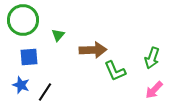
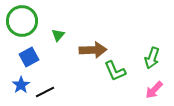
green circle: moved 1 px left, 1 px down
blue square: rotated 24 degrees counterclockwise
blue star: rotated 18 degrees clockwise
black line: rotated 30 degrees clockwise
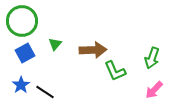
green triangle: moved 3 px left, 9 px down
blue square: moved 4 px left, 4 px up
black line: rotated 60 degrees clockwise
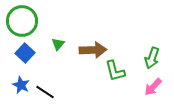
green triangle: moved 3 px right
blue square: rotated 18 degrees counterclockwise
green L-shape: rotated 10 degrees clockwise
blue star: rotated 12 degrees counterclockwise
pink arrow: moved 1 px left, 3 px up
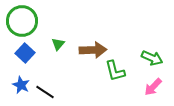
green arrow: rotated 85 degrees counterclockwise
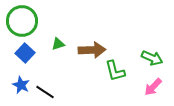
green triangle: rotated 32 degrees clockwise
brown arrow: moved 1 px left
